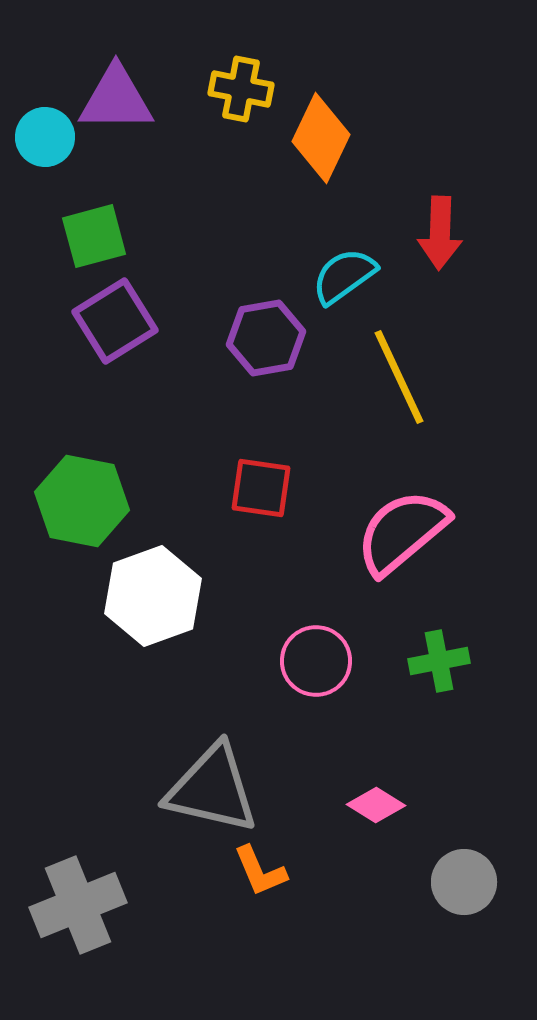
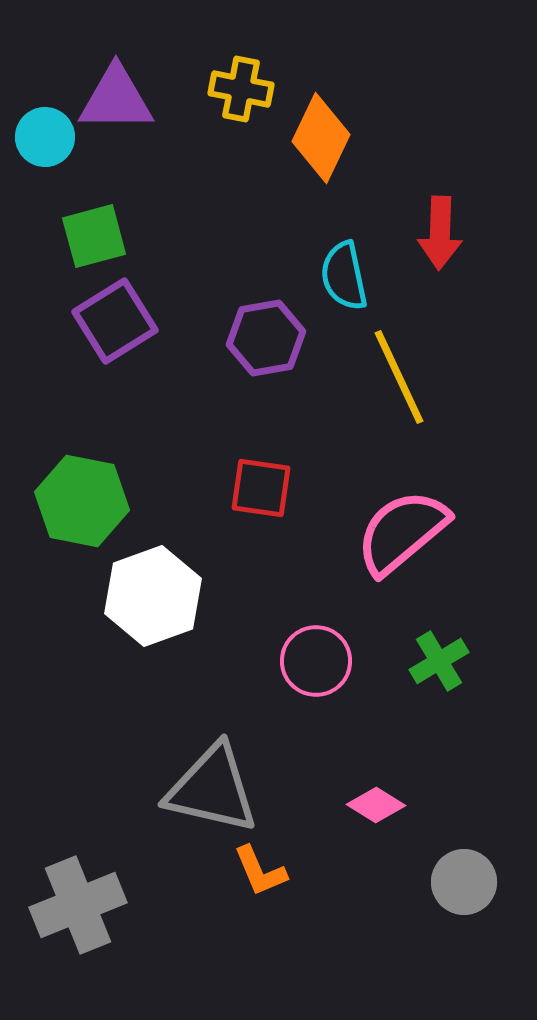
cyan semicircle: rotated 66 degrees counterclockwise
green cross: rotated 20 degrees counterclockwise
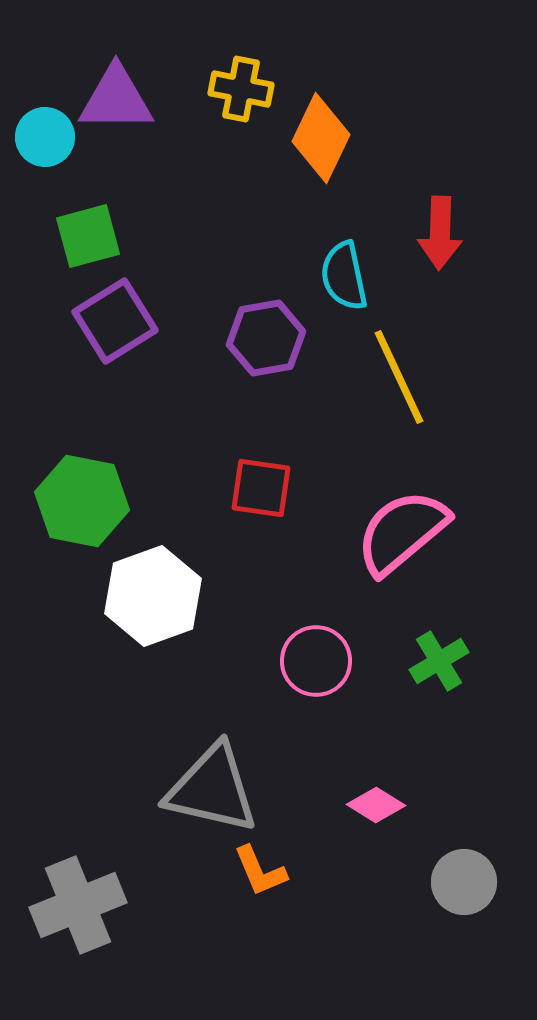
green square: moved 6 px left
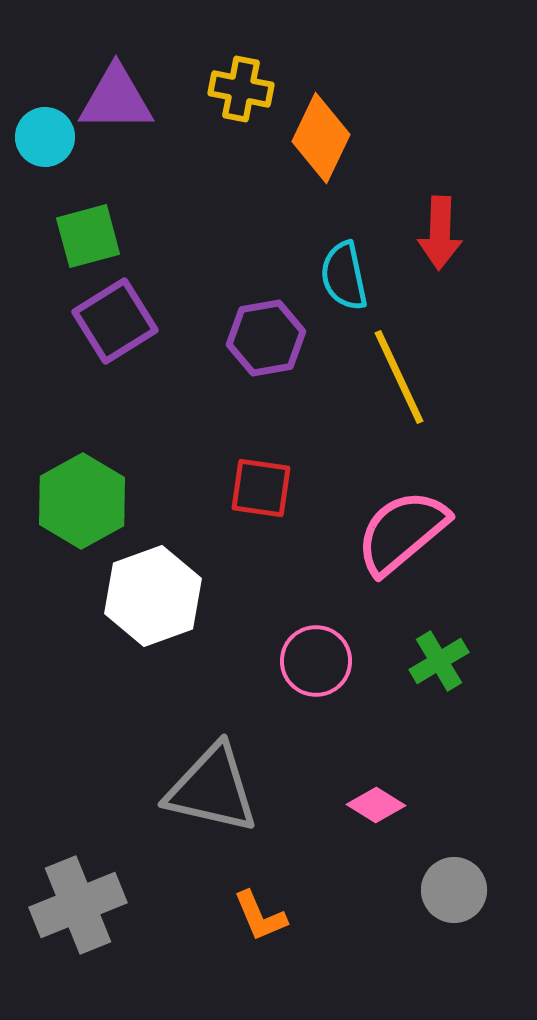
green hexagon: rotated 20 degrees clockwise
orange L-shape: moved 45 px down
gray circle: moved 10 px left, 8 px down
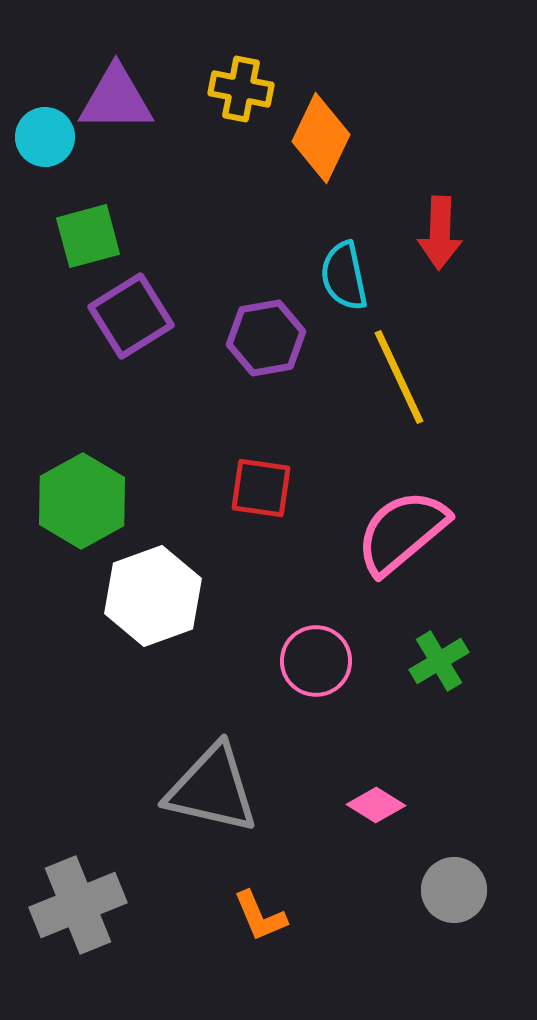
purple square: moved 16 px right, 5 px up
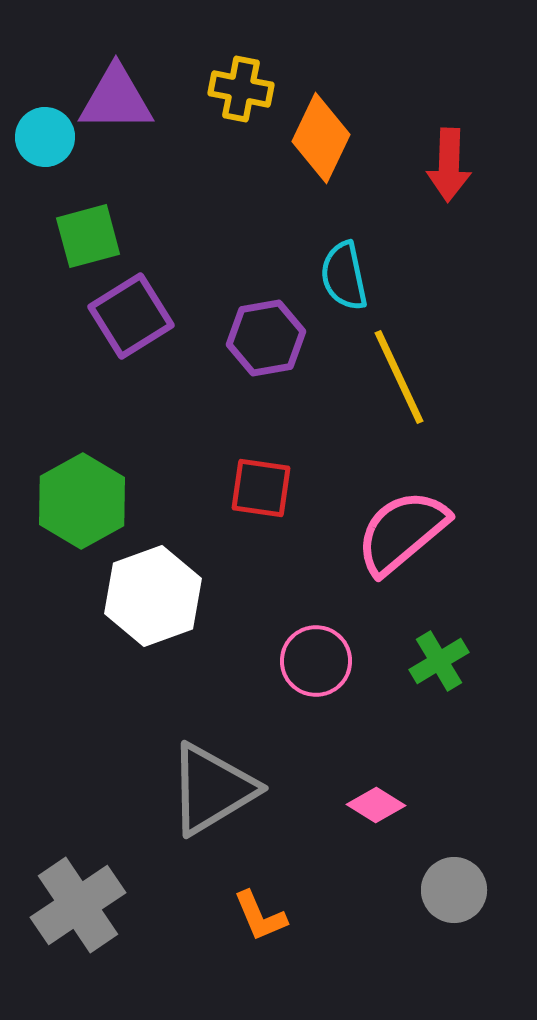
red arrow: moved 9 px right, 68 px up
gray triangle: rotated 44 degrees counterclockwise
gray cross: rotated 12 degrees counterclockwise
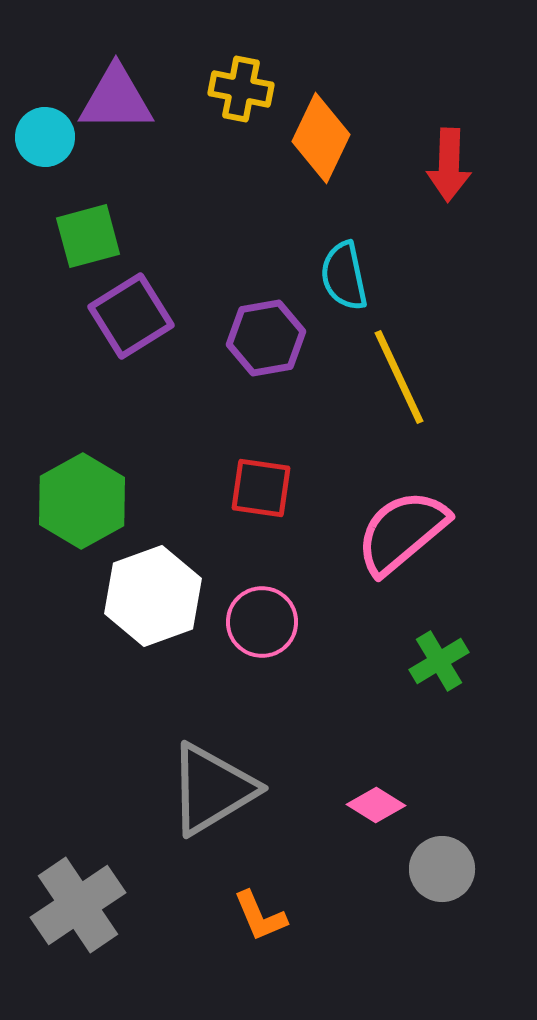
pink circle: moved 54 px left, 39 px up
gray circle: moved 12 px left, 21 px up
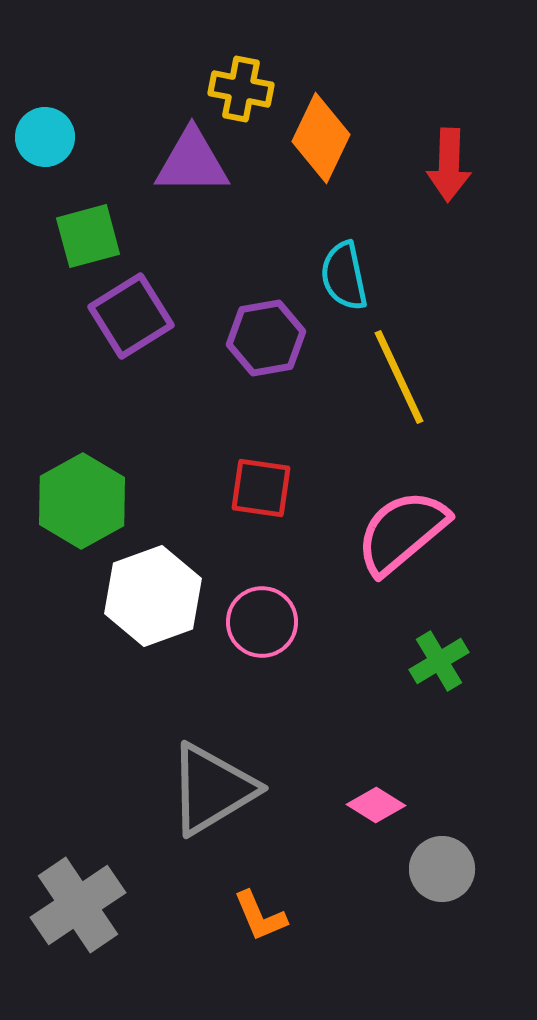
purple triangle: moved 76 px right, 63 px down
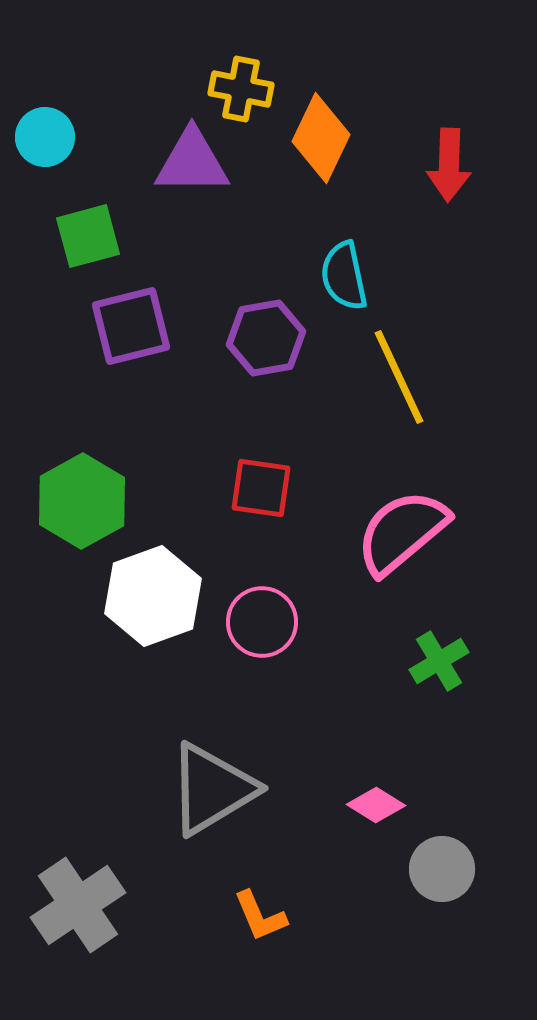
purple square: moved 10 px down; rotated 18 degrees clockwise
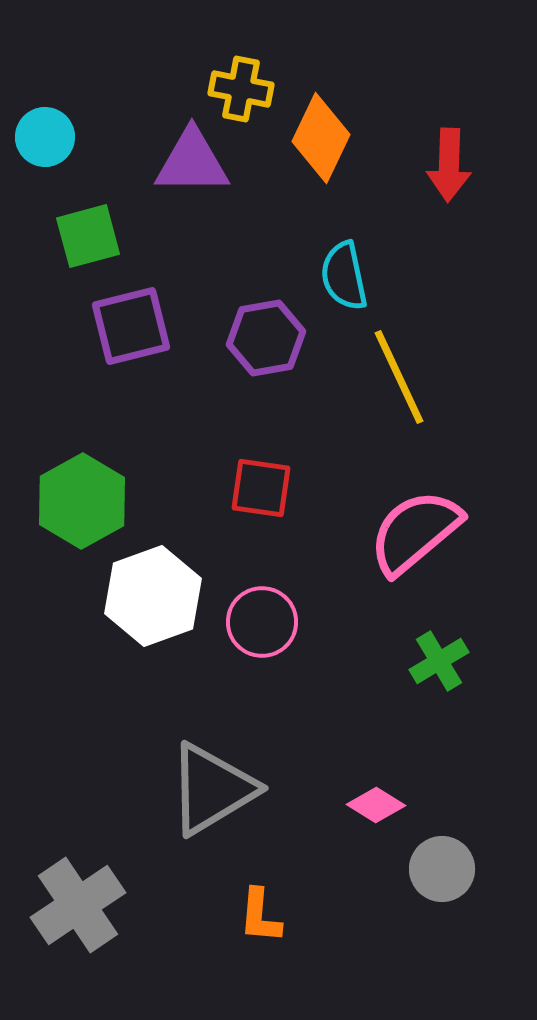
pink semicircle: moved 13 px right
orange L-shape: rotated 28 degrees clockwise
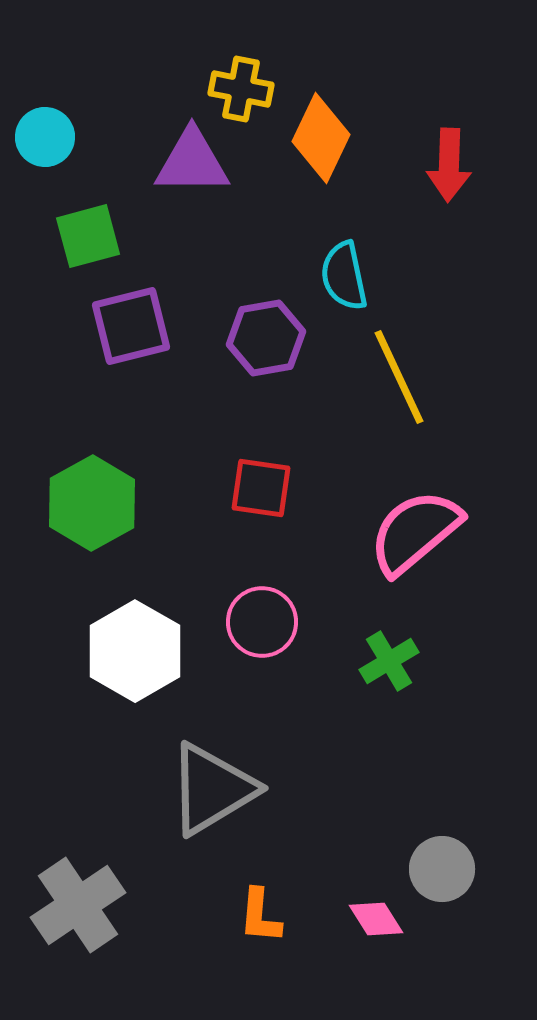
green hexagon: moved 10 px right, 2 px down
white hexagon: moved 18 px left, 55 px down; rotated 10 degrees counterclockwise
green cross: moved 50 px left
pink diamond: moved 114 px down; rotated 26 degrees clockwise
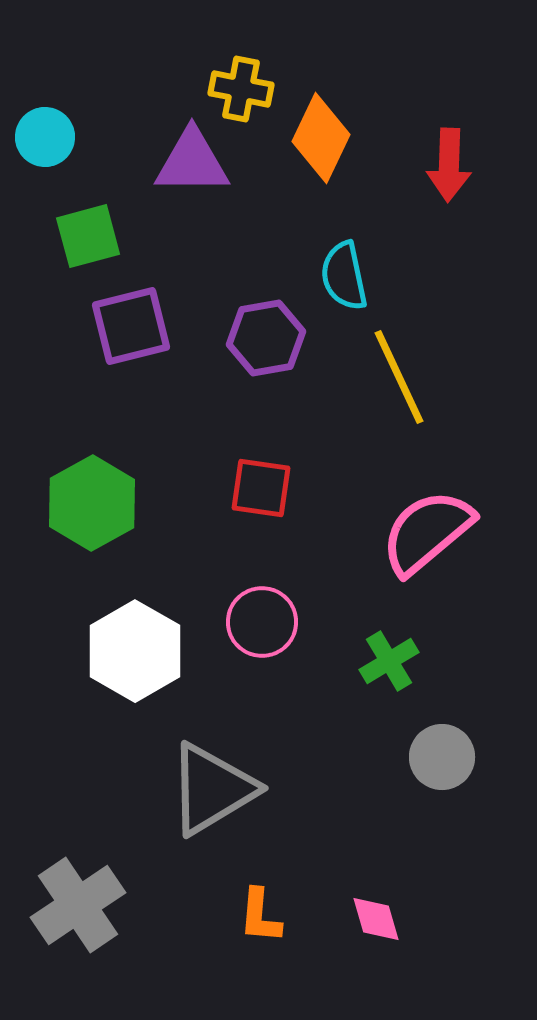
pink semicircle: moved 12 px right
gray circle: moved 112 px up
pink diamond: rotated 16 degrees clockwise
